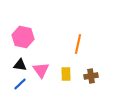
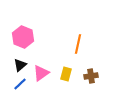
pink hexagon: rotated 10 degrees clockwise
black triangle: rotated 48 degrees counterclockwise
pink triangle: moved 3 px down; rotated 30 degrees clockwise
yellow rectangle: rotated 16 degrees clockwise
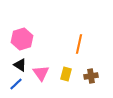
pink hexagon: moved 1 px left, 2 px down; rotated 20 degrees clockwise
orange line: moved 1 px right
black triangle: rotated 48 degrees counterclockwise
pink triangle: rotated 30 degrees counterclockwise
blue line: moved 4 px left
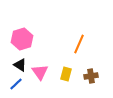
orange line: rotated 12 degrees clockwise
pink triangle: moved 1 px left, 1 px up
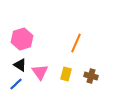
orange line: moved 3 px left, 1 px up
brown cross: rotated 24 degrees clockwise
